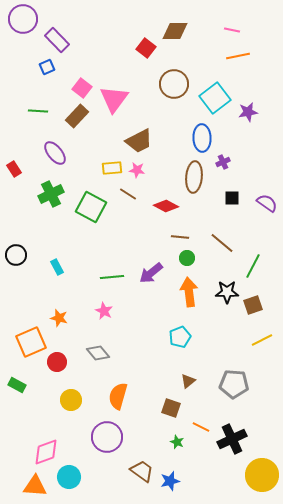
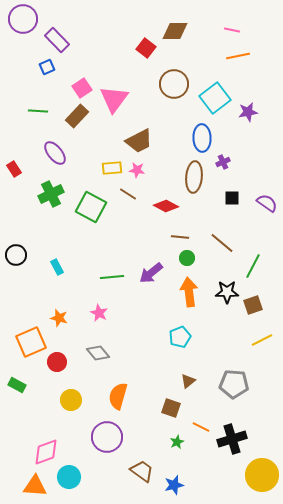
pink square at (82, 88): rotated 18 degrees clockwise
pink star at (104, 311): moved 5 px left, 2 px down
black cross at (232, 439): rotated 8 degrees clockwise
green star at (177, 442): rotated 24 degrees clockwise
blue star at (170, 481): moved 4 px right, 4 px down
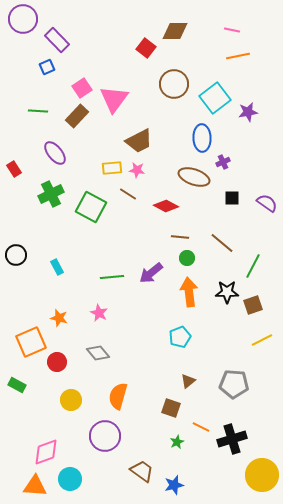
brown ellipse at (194, 177): rotated 76 degrees counterclockwise
purple circle at (107, 437): moved 2 px left, 1 px up
cyan circle at (69, 477): moved 1 px right, 2 px down
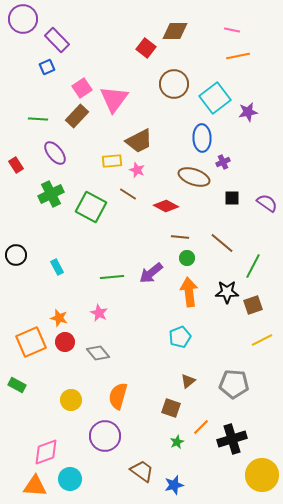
green line at (38, 111): moved 8 px down
yellow rectangle at (112, 168): moved 7 px up
red rectangle at (14, 169): moved 2 px right, 4 px up
pink star at (137, 170): rotated 14 degrees clockwise
red circle at (57, 362): moved 8 px right, 20 px up
orange line at (201, 427): rotated 72 degrees counterclockwise
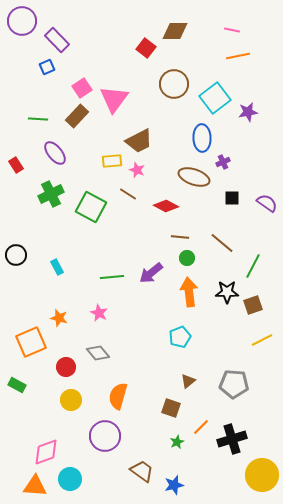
purple circle at (23, 19): moved 1 px left, 2 px down
red circle at (65, 342): moved 1 px right, 25 px down
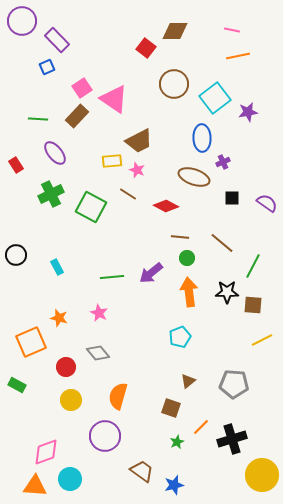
pink triangle at (114, 99): rotated 32 degrees counterclockwise
brown square at (253, 305): rotated 24 degrees clockwise
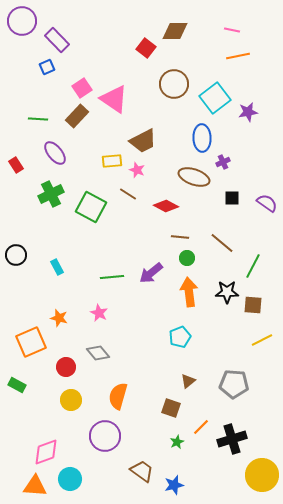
brown trapezoid at (139, 141): moved 4 px right
